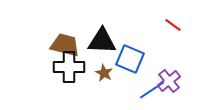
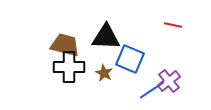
red line: rotated 24 degrees counterclockwise
black triangle: moved 4 px right, 4 px up
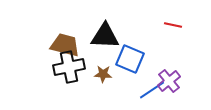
black triangle: moved 1 px left, 1 px up
black cross: rotated 12 degrees counterclockwise
brown star: moved 1 px left, 1 px down; rotated 24 degrees counterclockwise
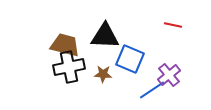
purple cross: moved 6 px up
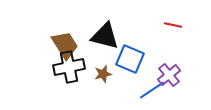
black triangle: rotated 12 degrees clockwise
brown trapezoid: rotated 44 degrees clockwise
brown star: rotated 18 degrees counterclockwise
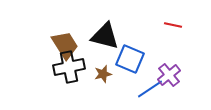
blue line: moved 2 px left, 1 px up
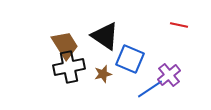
red line: moved 6 px right
black triangle: rotated 20 degrees clockwise
